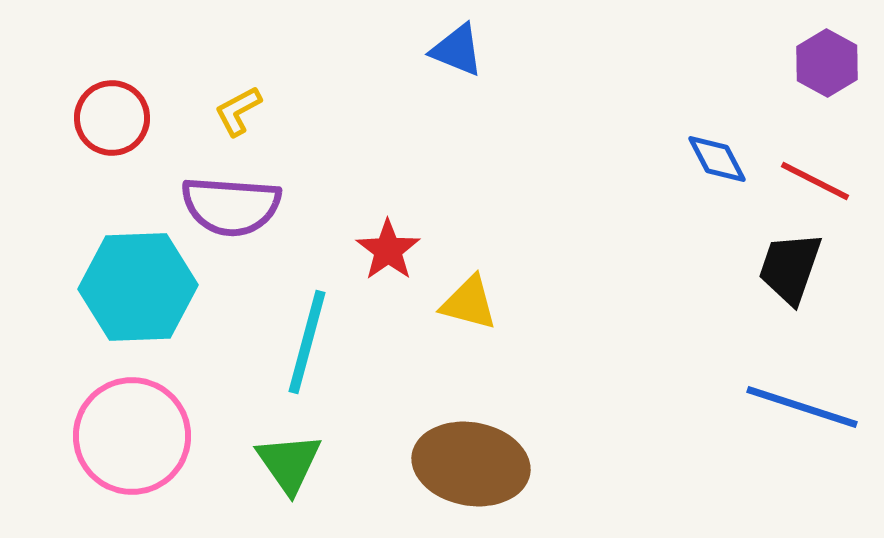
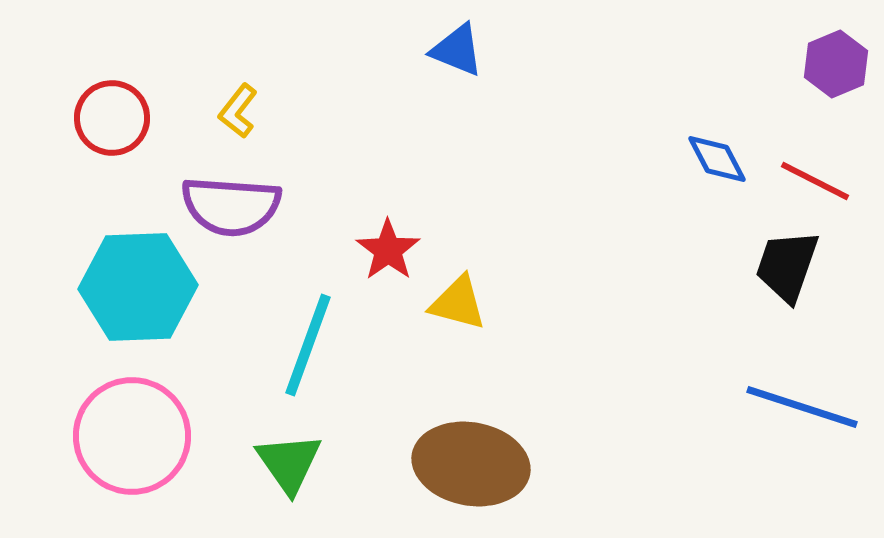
purple hexagon: moved 9 px right, 1 px down; rotated 8 degrees clockwise
yellow L-shape: rotated 24 degrees counterclockwise
black trapezoid: moved 3 px left, 2 px up
yellow triangle: moved 11 px left
cyan line: moved 1 px right, 3 px down; rotated 5 degrees clockwise
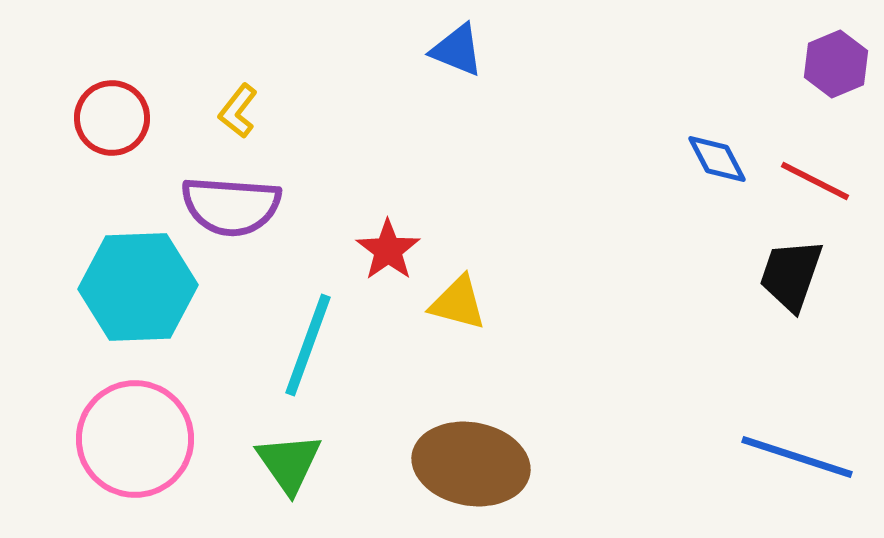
black trapezoid: moved 4 px right, 9 px down
blue line: moved 5 px left, 50 px down
pink circle: moved 3 px right, 3 px down
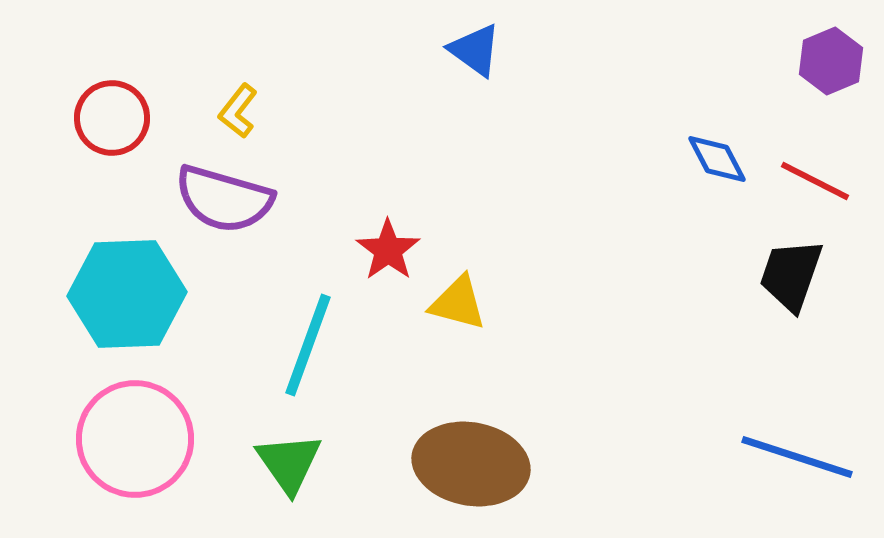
blue triangle: moved 18 px right; rotated 14 degrees clockwise
purple hexagon: moved 5 px left, 3 px up
purple semicircle: moved 7 px left, 7 px up; rotated 12 degrees clockwise
cyan hexagon: moved 11 px left, 7 px down
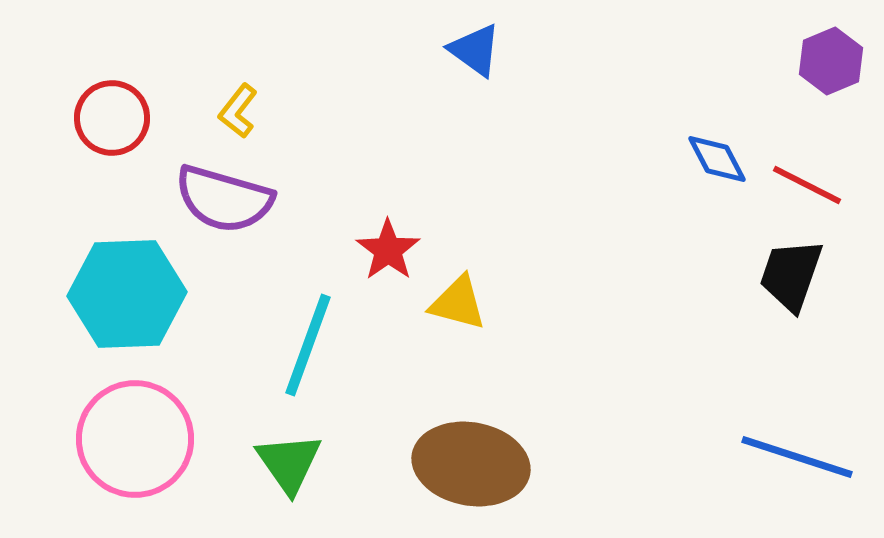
red line: moved 8 px left, 4 px down
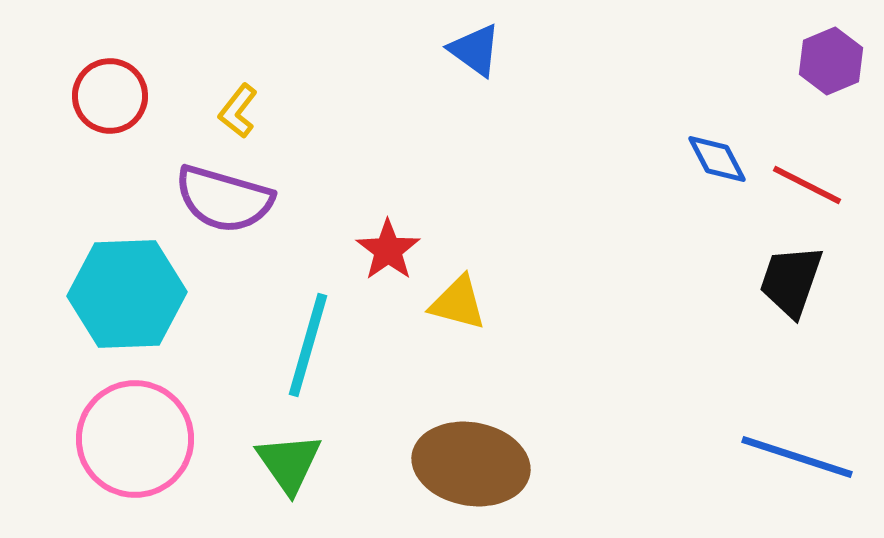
red circle: moved 2 px left, 22 px up
black trapezoid: moved 6 px down
cyan line: rotated 4 degrees counterclockwise
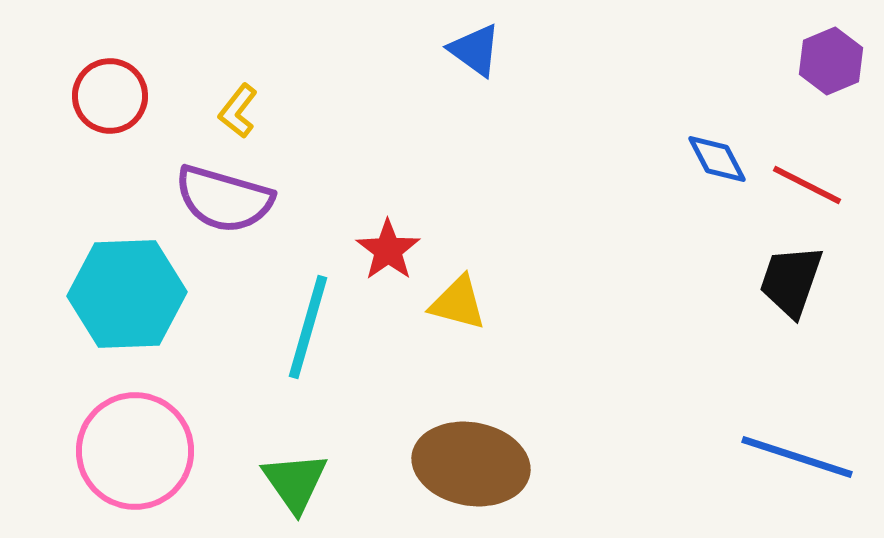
cyan line: moved 18 px up
pink circle: moved 12 px down
green triangle: moved 6 px right, 19 px down
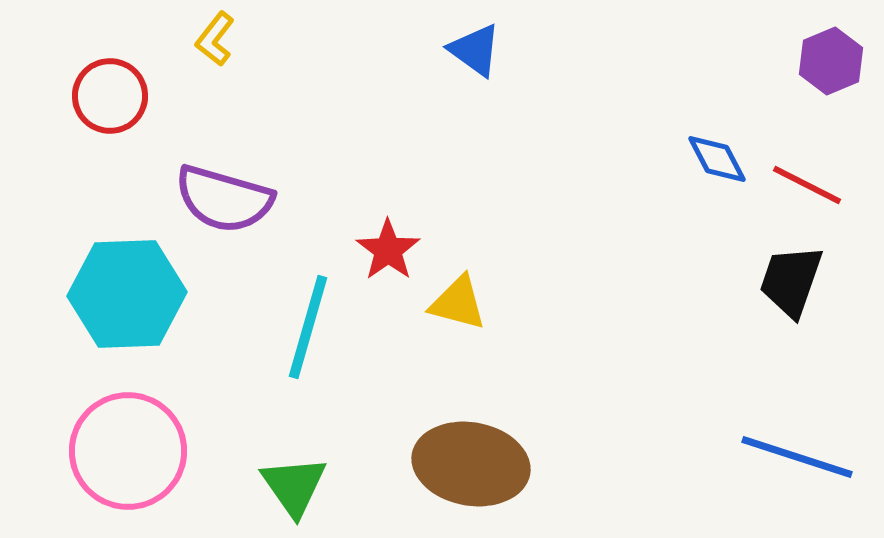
yellow L-shape: moved 23 px left, 72 px up
pink circle: moved 7 px left
green triangle: moved 1 px left, 4 px down
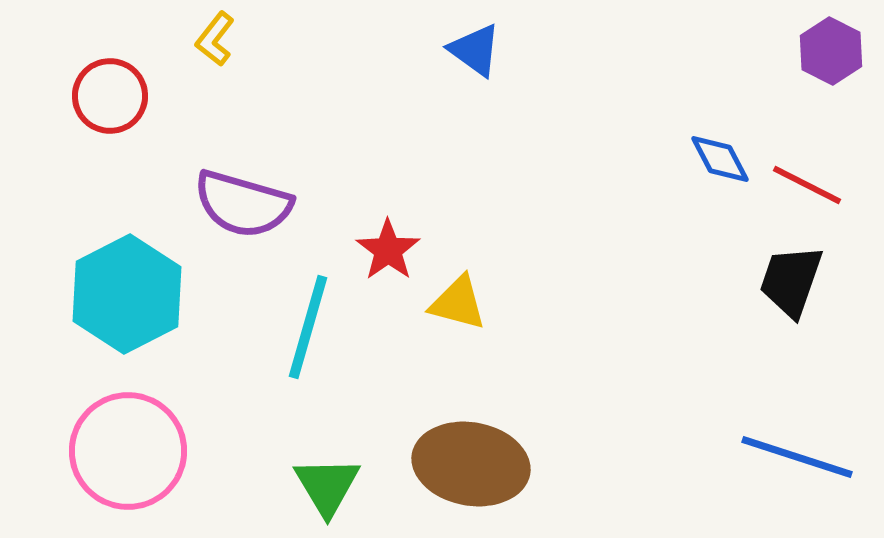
purple hexagon: moved 10 px up; rotated 10 degrees counterclockwise
blue diamond: moved 3 px right
purple semicircle: moved 19 px right, 5 px down
cyan hexagon: rotated 25 degrees counterclockwise
green triangle: moved 33 px right; rotated 4 degrees clockwise
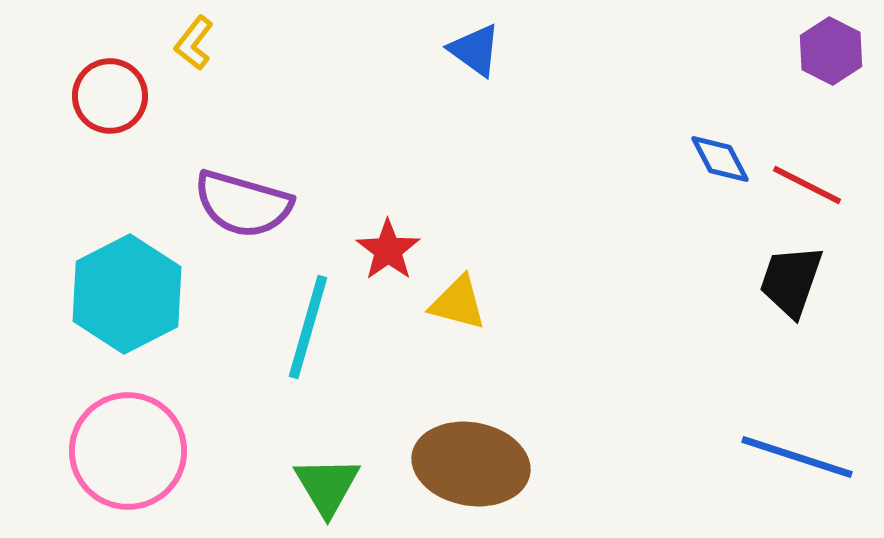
yellow L-shape: moved 21 px left, 4 px down
